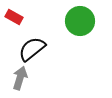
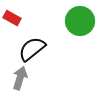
red rectangle: moved 2 px left, 1 px down
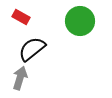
red rectangle: moved 9 px right, 1 px up
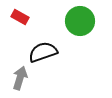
red rectangle: moved 1 px left
black semicircle: moved 11 px right, 3 px down; rotated 20 degrees clockwise
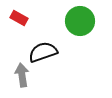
red rectangle: moved 1 px left, 1 px down
gray arrow: moved 2 px right, 3 px up; rotated 25 degrees counterclockwise
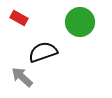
green circle: moved 1 px down
gray arrow: moved 2 px down; rotated 40 degrees counterclockwise
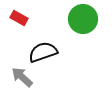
green circle: moved 3 px right, 3 px up
